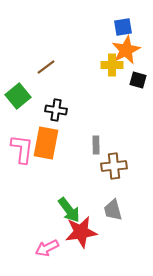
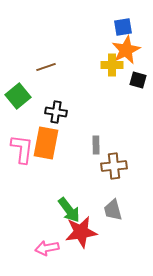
brown line: rotated 18 degrees clockwise
black cross: moved 2 px down
pink arrow: rotated 15 degrees clockwise
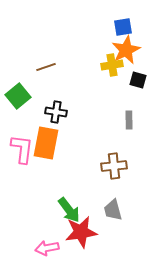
yellow cross: rotated 10 degrees counterclockwise
gray rectangle: moved 33 px right, 25 px up
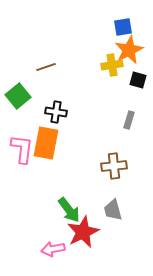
orange star: moved 3 px right
gray rectangle: rotated 18 degrees clockwise
red star: moved 2 px right; rotated 16 degrees counterclockwise
pink arrow: moved 6 px right, 1 px down
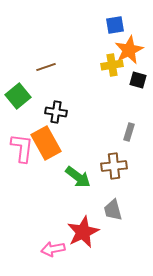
blue square: moved 8 px left, 2 px up
gray rectangle: moved 12 px down
orange rectangle: rotated 40 degrees counterclockwise
pink L-shape: moved 1 px up
green arrow: moved 9 px right, 33 px up; rotated 16 degrees counterclockwise
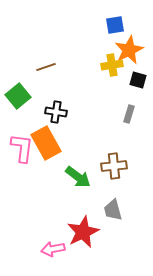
gray rectangle: moved 18 px up
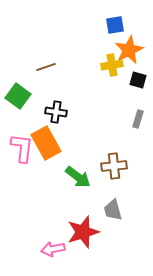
green square: rotated 15 degrees counterclockwise
gray rectangle: moved 9 px right, 5 px down
red star: rotated 8 degrees clockwise
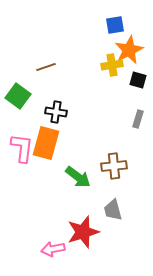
orange rectangle: rotated 44 degrees clockwise
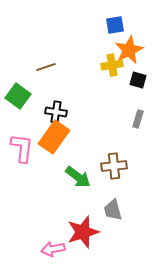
orange rectangle: moved 8 px right, 6 px up; rotated 20 degrees clockwise
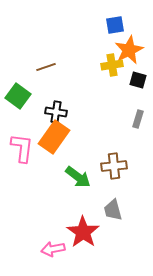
red star: rotated 20 degrees counterclockwise
